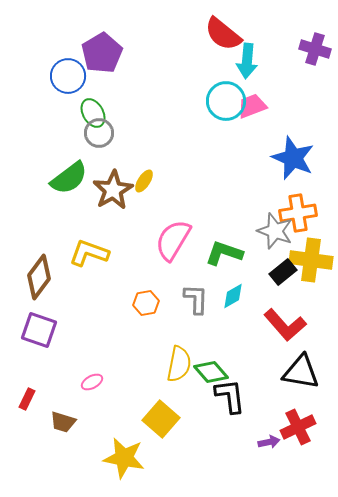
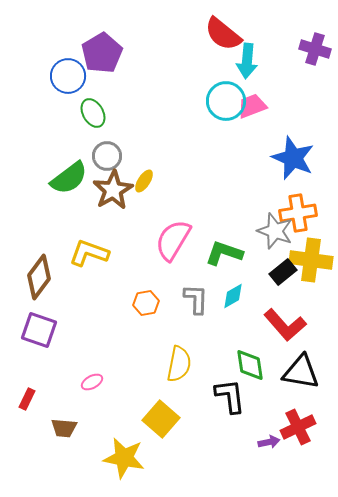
gray circle: moved 8 px right, 23 px down
green diamond: moved 39 px right, 7 px up; rotated 32 degrees clockwise
brown trapezoid: moved 1 px right, 6 px down; rotated 12 degrees counterclockwise
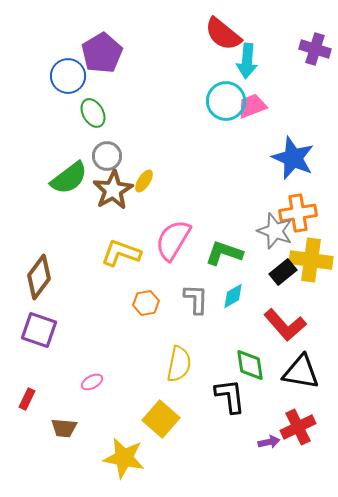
yellow L-shape: moved 32 px right
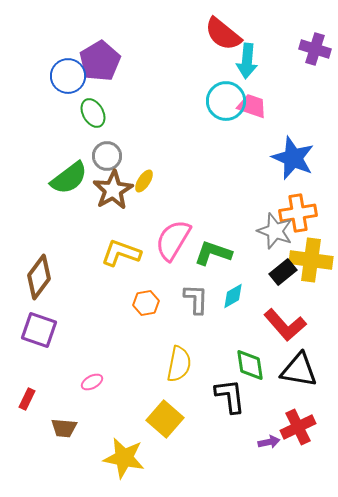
purple pentagon: moved 2 px left, 8 px down
pink trapezoid: rotated 40 degrees clockwise
green L-shape: moved 11 px left
black triangle: moved 2 px left, 2 px up
yellow square: moved 4 px right
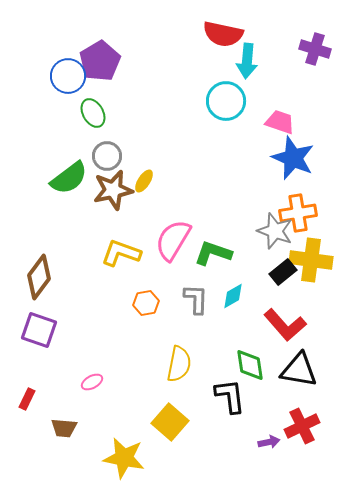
red semicircle: rotated 27 degrees counterclockwise
pink trapezoid: moved 28 px right, 16 px down
brown star: rotated 18 degrees clockwise
yellow square: moved 5 px right, 3 px down
red cross: moved 4 px right, 1 px up
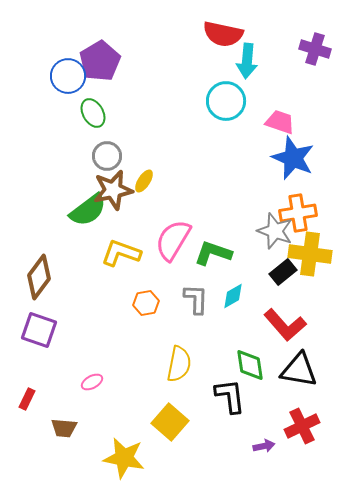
green semicircle: moved 19 px right, 32 px down
yellow cross: moved 1 px left, 6 px up
purple arrow: moved 5 px left, 4 px down
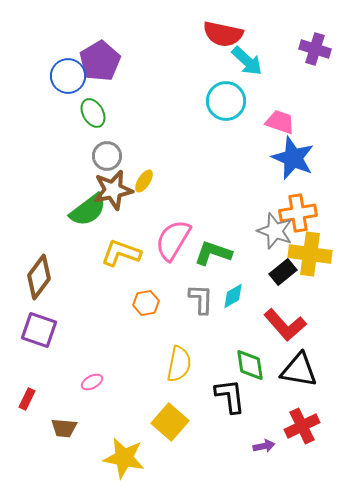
cyan arrow: rotated 52 degrees counterclockwise
gray L-shape: moved 5 px right
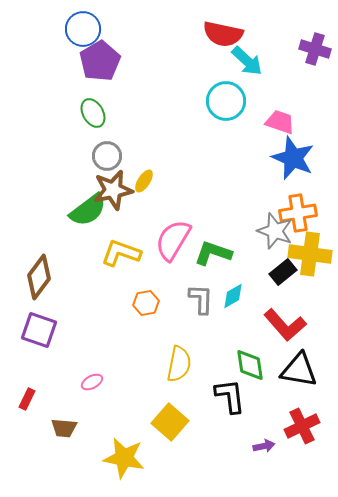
blue circle: moved 15 px right, 47 px up
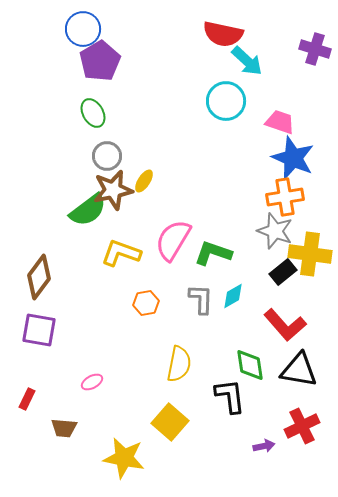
orange cross: moved 13 px left, 16 px up
purple square: rotated 9 degrees counterclockwise
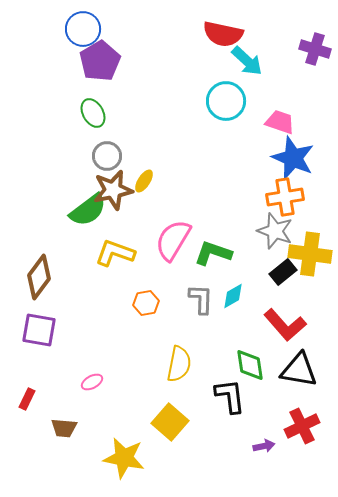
yellow L-shape: moved 6 px left
